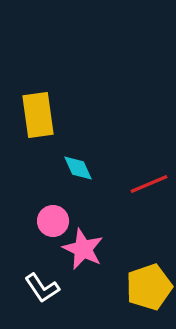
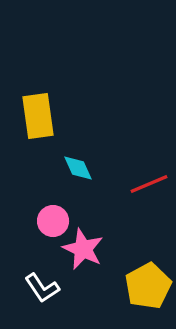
yellow rectangle: moved 1 px down
yellow pentagon: moved 1 px left, 1 px up; rotated 9 degrees counterclockwise
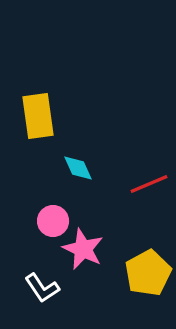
yellow pentagon: moved 13 px up
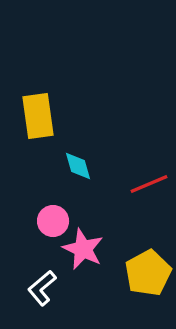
cyan diamond: moved 2 px up; rotated 8 degrees clockwise
white L-shape: rotated 84 degrees clockwise
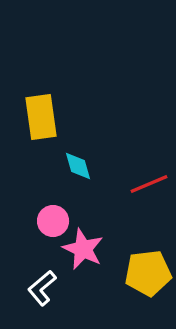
yellow rectangle: moved 3 px right, 1 px down
yellow pentagon: rotated 21 degrees clockwise
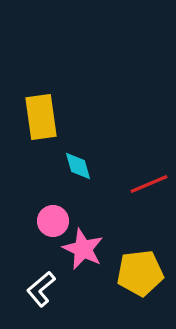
yellow pentagon: moved 8 px left
white L-shape: moved 1 px left, 1 px down
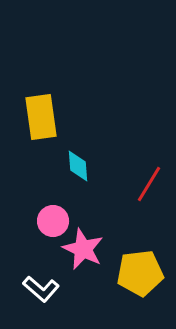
cyan diamond: rotated 12 degrees clockwise
red line: rotated 36 degrees counterclockwise
white L-shape: rotated 99 degrees counterclockwise
